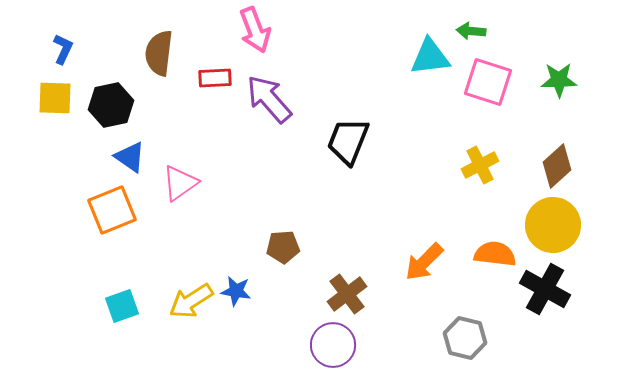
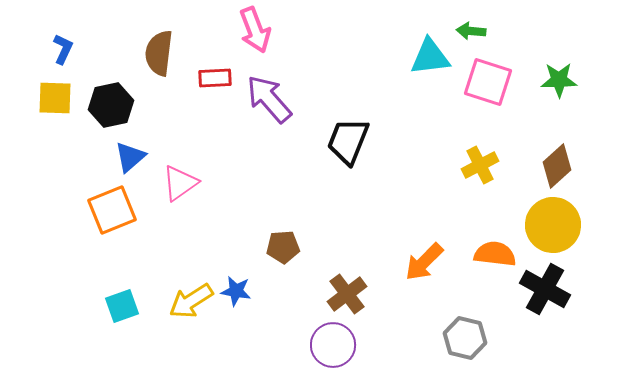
blue triangle: rotated 44 degrees clockwise
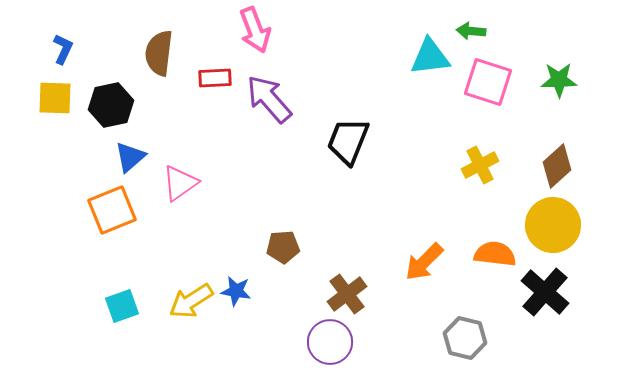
black cross: moved 3 px down; rotated 12 degrees clockwise
purple circle: moved 3 px left, 3 px up
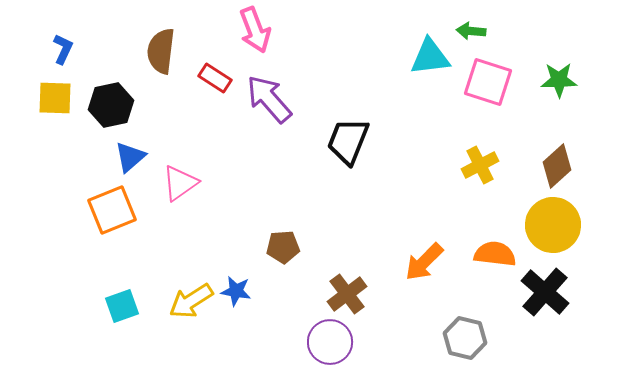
brown semicircle: moved 2 px right, 2 px up
red rectangle: rotated 36 degrees clockwise
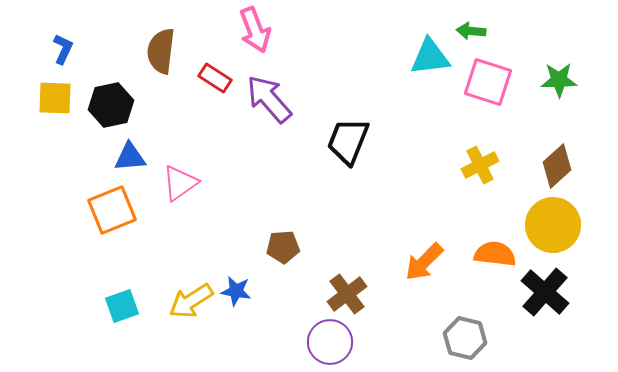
blue triangle: rotated 36 degrees clockwise
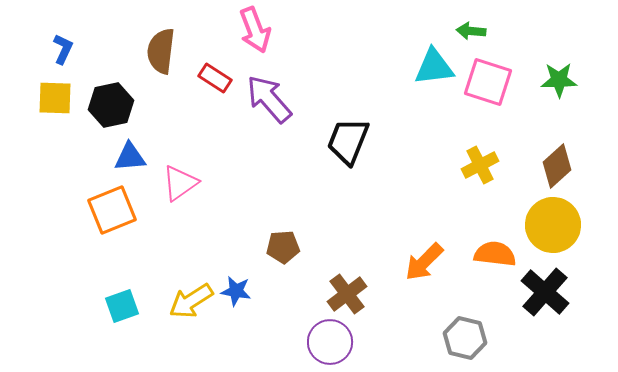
cyan triangle: moved 4 px right, 10 px down
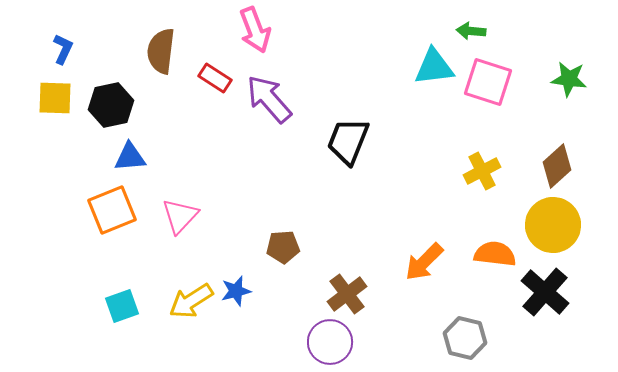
green star: moved 10 px right, 1 px up; rotated 9 degrees clockwise
yellow cross: moved 2 px right, 6 px down
pink triangle: moved 33 px down; rotated 12 degrees counterclockwise
blue star: rotated 24 degrees counterclockwise
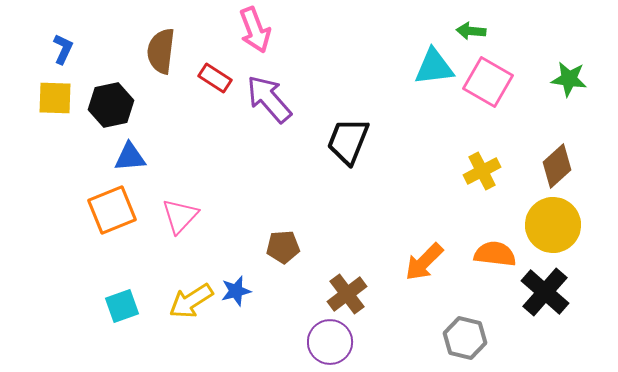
pink square: rotated 12 degrees clockwise
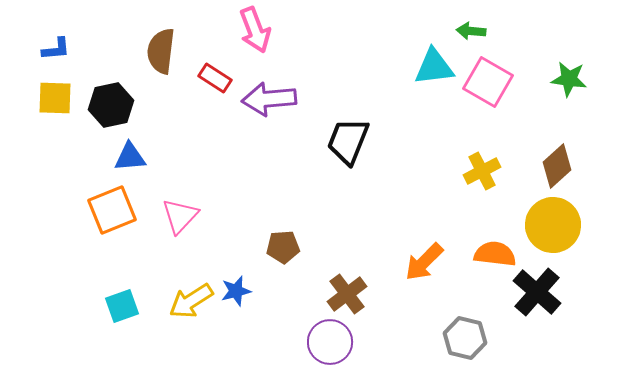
blue L-shape: moved 7 px left; rotated 60 degrees clockwise
purple arrow: rotated 54 degrees counterclockwise
black cross: moved 8 px left
